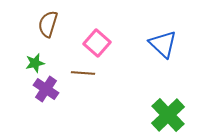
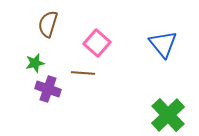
blue triangle: rotated 8 degrees clockwise
purple cross: moved 2 px right; rotated 15 degrees counterclockwise
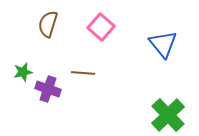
pink square: moved 4 px right, 16 px up
green star: moved 12 px left, 9 px down
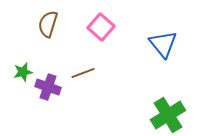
brown line: rotated 25 degrees counterclockwise
purple cross: moved 2 px up
green cross: rotated 12 degrees clockwise
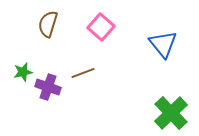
green cross: moved 3 px right, 2 px up; rotated 12 degrees counterclockwise
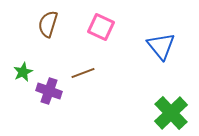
pink square: rotated 16 degrees counterclockwise
blue triangle: moved 2 px left, 2 px down
green star: rotated 12 degrees counterclockwise
purple cross: moved 1 px right, 4 px down
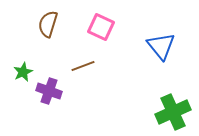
brown line: moved 7 px up
green cross: moved 2 px right, 1 px up; rotated 20 degrees clockwise
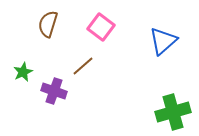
pink square: rotated 12 degrees clockwise
blue triangle: moved 2 px right, 5 px up; rotated 28 degrees clockwise
brown line: rotated 20 degrees counterclockwise
purple cross: moved 5 px right
green cross: rotated 8 degrees clockwise
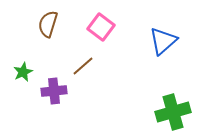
purple cross: rotated 25 degrees counterclockwise
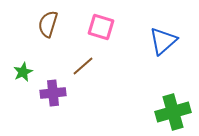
pink square: rotated 20 degrees counterclockwise
purple cross: moved 1 px left, 2 px down
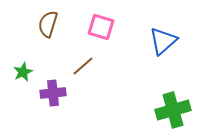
green cross: moved 2 px up
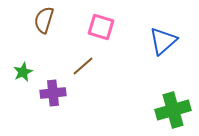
brown semicircle: moved 4 px left, 4 px up
